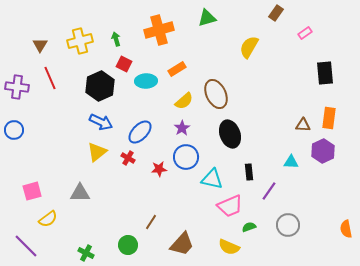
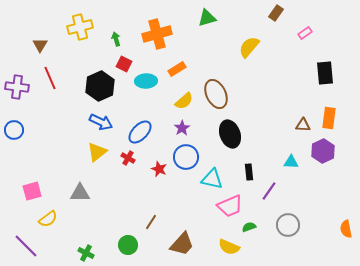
orange cross at (159, 30): moved 2 px left, 4 px down
yellow cross at (80, 41): moved 14 px up
yellow semicircle at (249, 47): rotated 10 degrees clockwise
red star at (159, 169): rotated 28 degrees clockwise
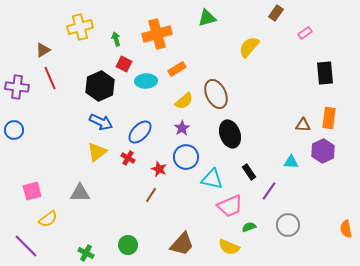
brown triangle at (40, 45): moved 3 px right, 5 px down; rotated 28 degrees clockwise
black rectangle at (249, 172): rotated 28 degrees counterclockwise
brown line at (151, 222): moved 27 px up
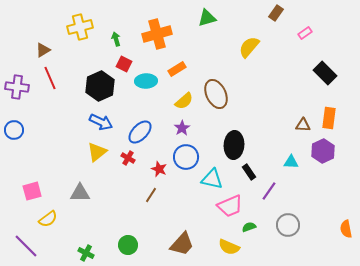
black rectangle at (325, 73): rotated 40 degrees counterclockwise
black ellipse at (230, 134): moved 4 px right, 11 px down; rotated 24 degrees clockwise
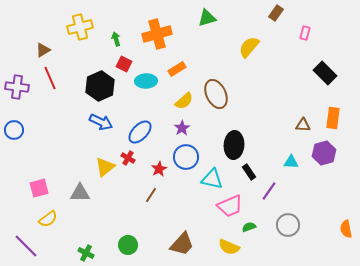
pink rectangle at (305, 33): rotated 40 degrees counterclockwise
orange rectangle at (329, 118): moved 4 px right
purple hexagon at (323, 151): moved 1 px right, 2 px down; rotated 10 degrees clockwise
yellow triangle at (97, 152): moved 8 px right, 15 px down
red star at (159, 169): rotated 21 degrees clockwise
pink square at (32, 191): moved 7 px right, 3 px up
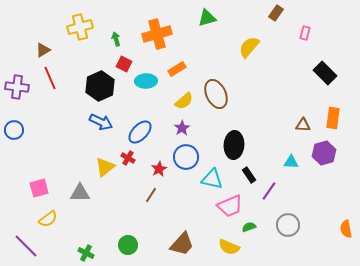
black rectangle at (249, 172): moved 3 px down
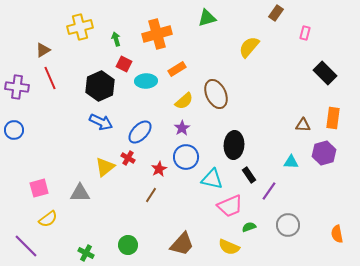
orange semicircle at (346, 229): moved 9 px left, 5 px down
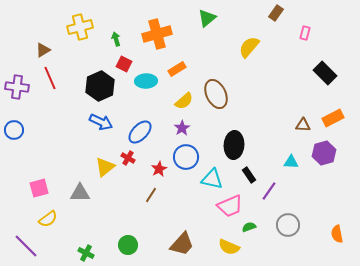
green triangle at (207, 18): rotated 24 degrees counterclockwise
orange rectangle at (333, 118): rotated 55 degrees clockwise
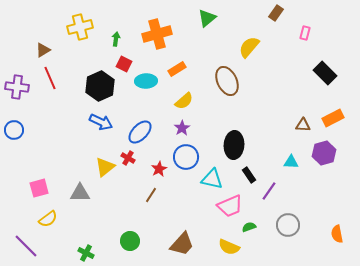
green arrow at (116, 39): rotated 24 degrees clockwise
brown ellipse at (216, 94): moved 11 px right, 13 px up
green circle at (128, 245): moved 2 px right, 4 px up
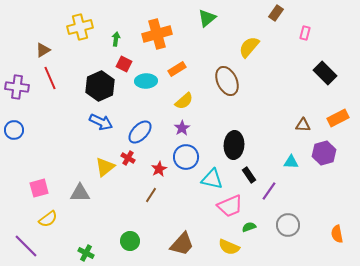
orange rectangle at (333, 118): moved 5 px right
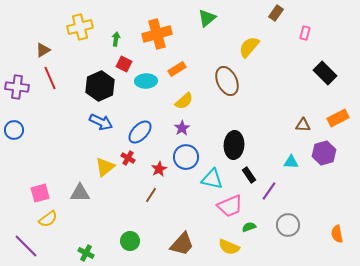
pink square at (39, 188): moved 1 px right, 5 px down
